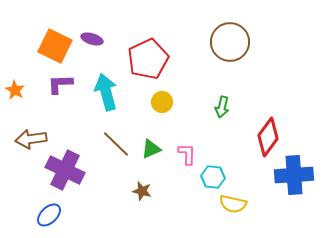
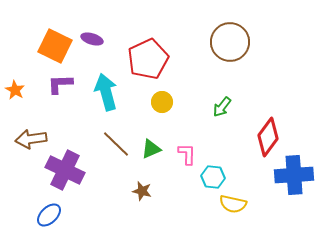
green arrow: rotated 25 degrees clockwise
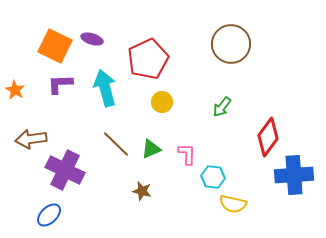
brown circle: moved 1 px right, 2 px down
cyan arrow: moved 1 px left, 4 px up
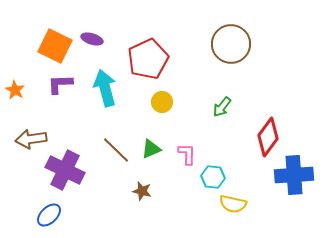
brown line: moved 6 px down
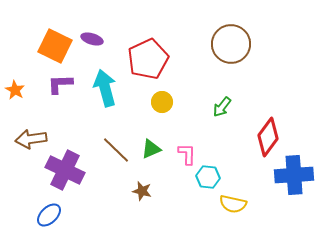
cyan hexagon: moved 5 px left
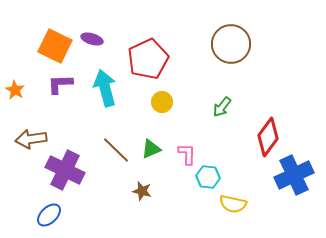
blue cross: rotated 21 degrees counterclockwise
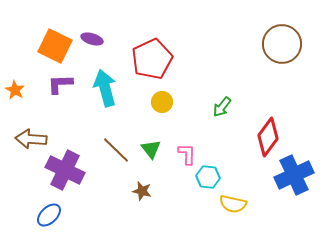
brown circle: moved 51 px right
red pentagon: moved 4 px right
brown arrow: rotated 12 degrees clockwise
green triangle: rotated 45 degrees counterclockwise
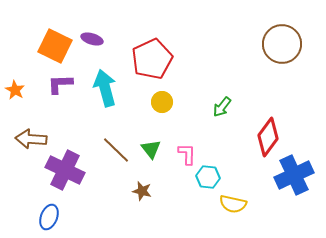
blue ellipse: moved 2 px down; rotated 25 degrees counterclockwise
